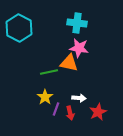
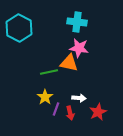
cyan cross: moved 1 px up
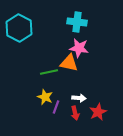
yellow star: rotated 14 degrees counterclockwise
purple line: moved 2 px up
red arrow: moved 5 px right
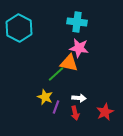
green line: moved 7 px right, 2 px down; rotated 30 degrees counterclockwise
red star: moved 7 px right
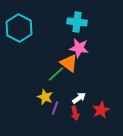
orange triangle: rotated 24 degrees clockwise
white arrow: rotated 40 degrees counterclockwise
purple line: moved 1 px left, 1 px down
red star: moved 4 px left, 2 px up
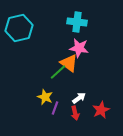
cyan hexagon: rotated 20 degrees clockwise
green line: moved 2 px right, 2 px up
